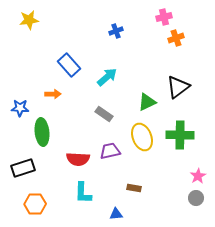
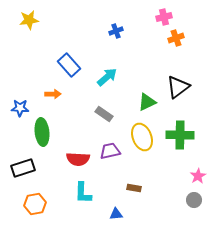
gray circle: moved 2 px left, 2 px down
orange hexagon: rotated 10 degrees counterclockwise
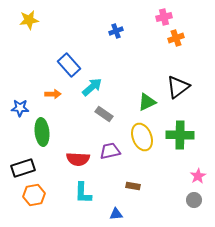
cyan arrow: moved 15 px left, 10 px down
brown rectangle: moved 1 px left, 2 px up
orange hexagon: moved 1 px left, 9 px up
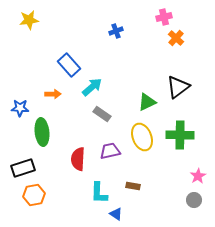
orange cross: rotated 28 degrees counterclockwise
gray rectangle: moved 2 px left
red semicircle: rotated 90 degrees clockwise
cyan L-shape: moved 16 px right
blue triangle: rotated 40 degrees clockwise
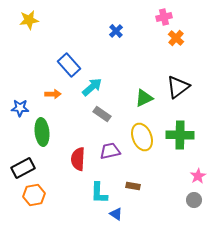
blue cross: rotated 24 degrees counterclockwise
green triangle: moved 3 px left, 4 px up
black rectangle: rotated 10 degrees counterclockwise
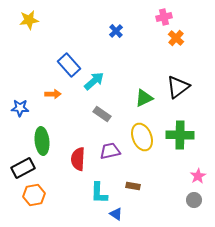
cyan arrow: moved 2 px right, 6 px up
green ellipse: moved 9 px down
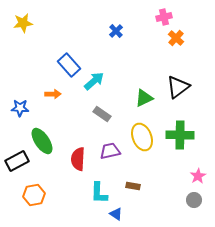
yellow star: moved 6 px left, 3 px down
green ellipse: rotated 28 degrees counterclockwise
black rectangle: moved 6 px left, 7 px up
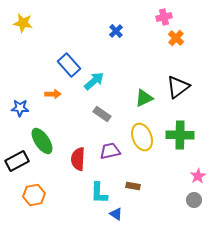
yellow star: rotated 18 degrees clockwise
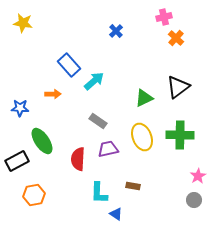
gray rectangle: moved 4 px left, 7 px down
purple trapezoid: moved 2 px left, 2 px up
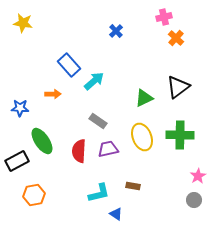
red semicircle: moved 1 px right, 8 px up
cyan L-shape: rotated 105 degrees counterclockwise
